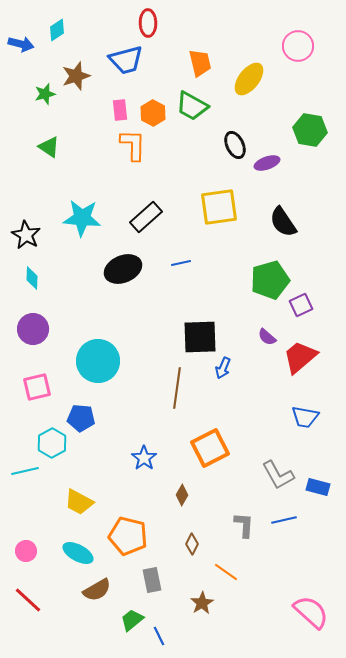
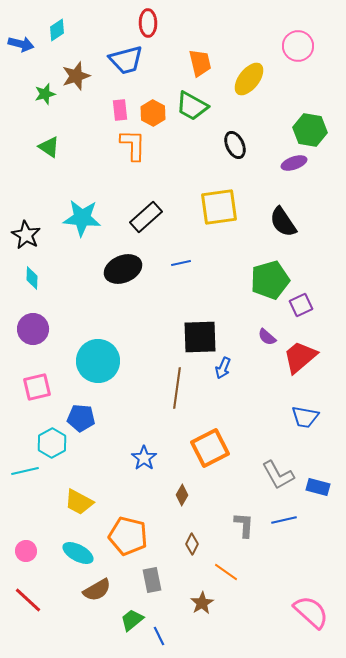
purple ellipse at (267, 163): moved 27 px right
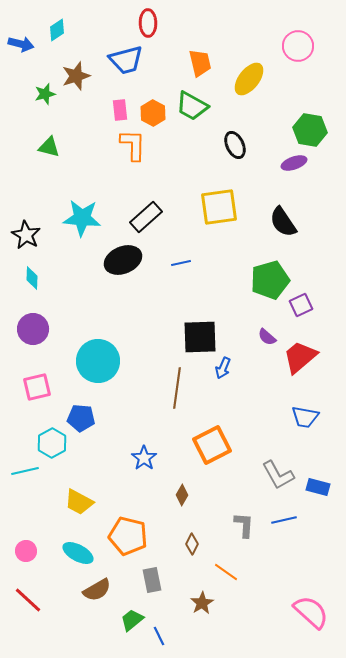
green triangle at (49, 147): rotated 20 degrees counterclockwise
black ellipse at (123, 269): moved 9 px up
orange square at (210, 448): moved 2 px right, 3 px up
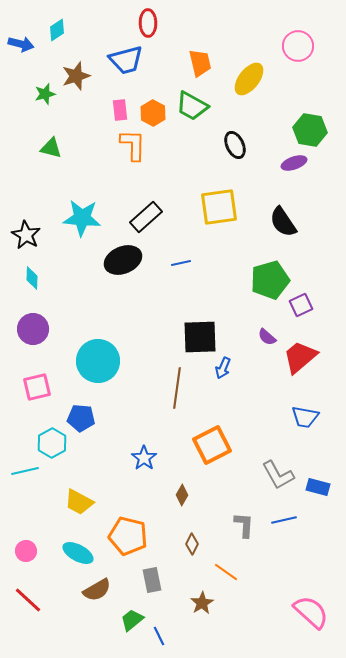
green triangle at (49, 147): moved 2 px right, 1 px down
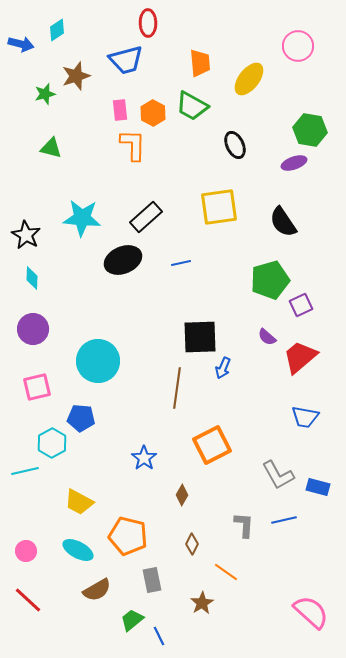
orange trapezoid at (200, 63): rotated 8 degrees clockwise
cyan ellipse at (78, 553): moved 3 px up
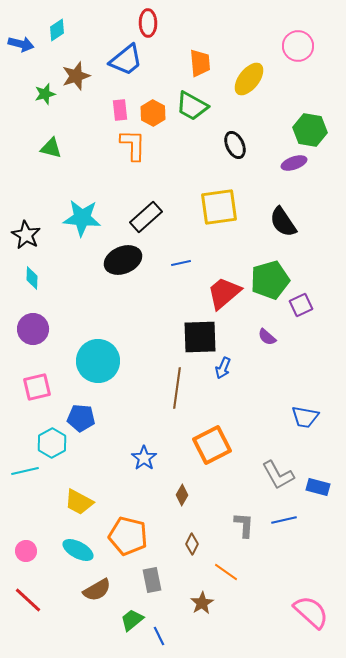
blue trapezoid at (126, 60): rotated 24 degrees counterclockwise
red trapezoid at (300, 357): moved 76 px left, 64 px up
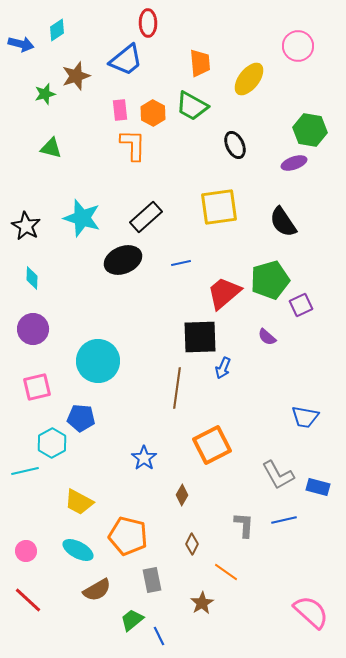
cyan star at (82, 218): rotated 12 degrees clockwise
black star at (26, 235): moved 9 px up
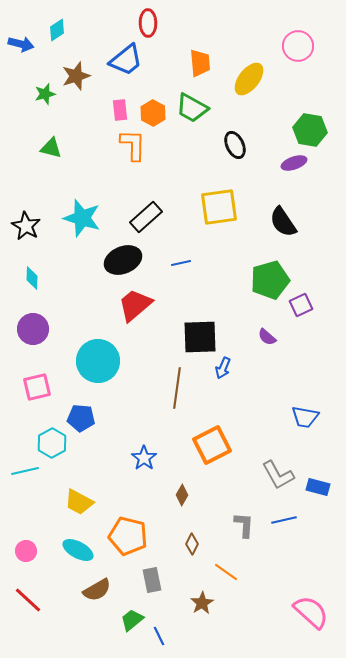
green trapezoid at (192, 106): moved 2 px down
red trapezoid at (224, 293): moved 89 px left, 12 px down
